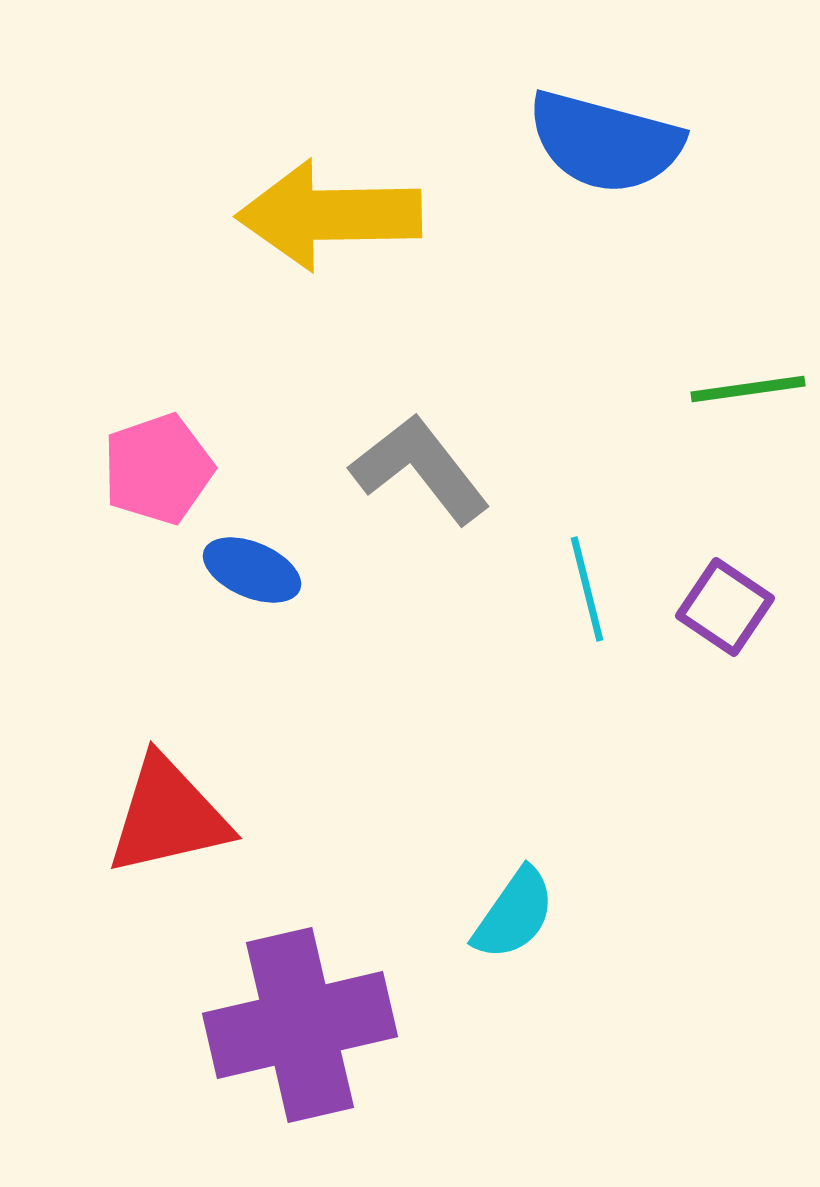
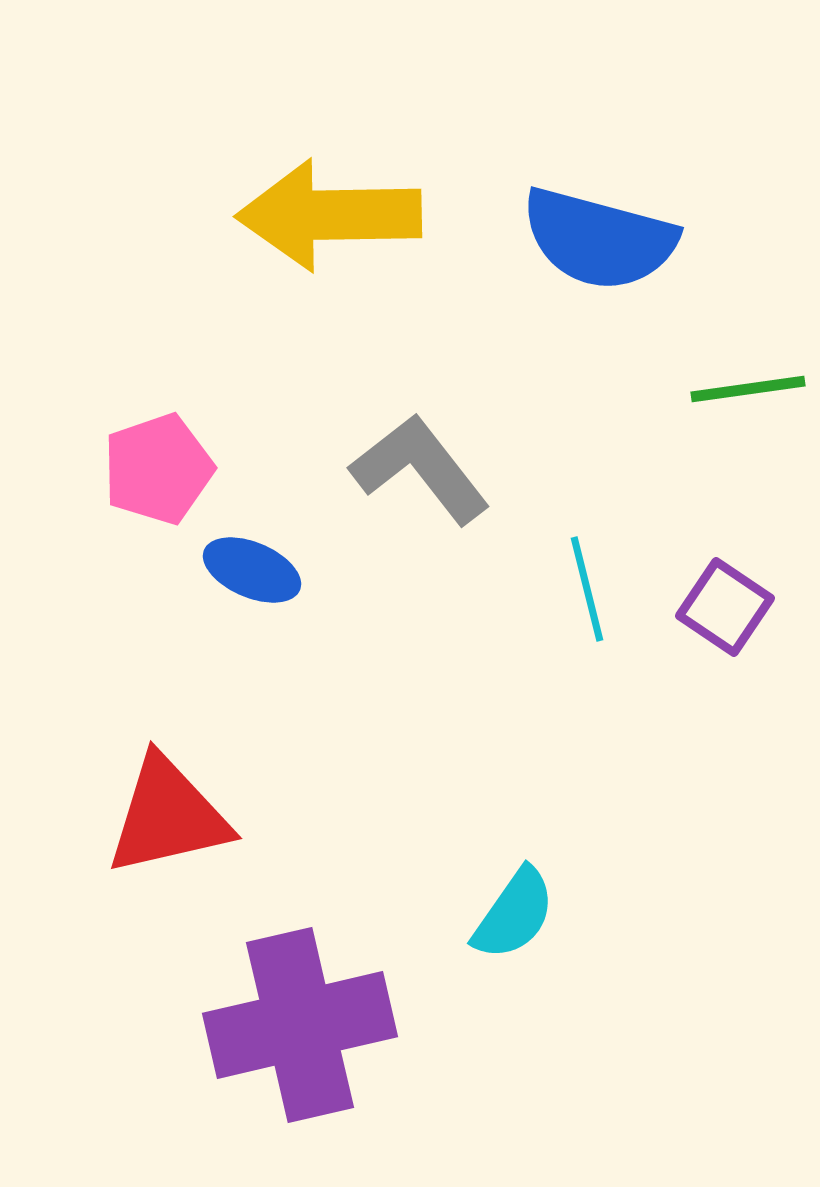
blue semicircle: moved 6 px left, 97 px down
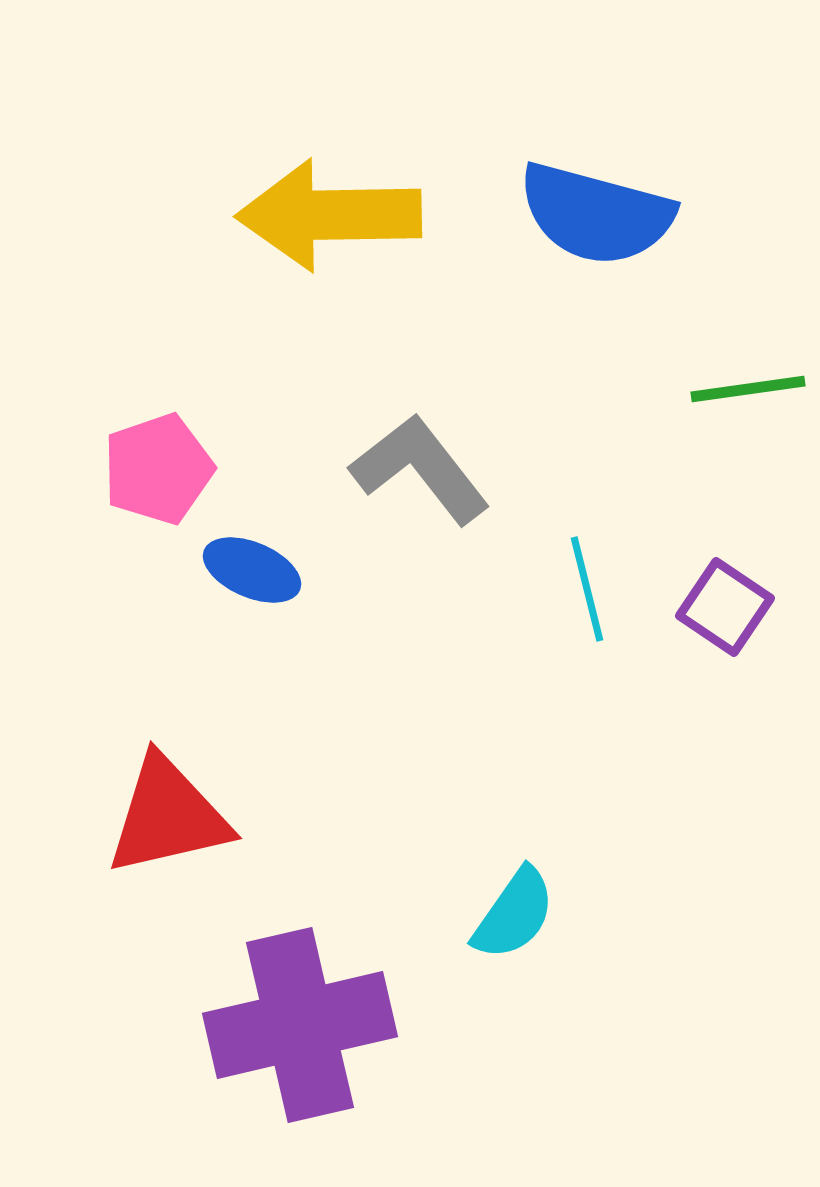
blue semicircle: moved 3 px left, 25 px up
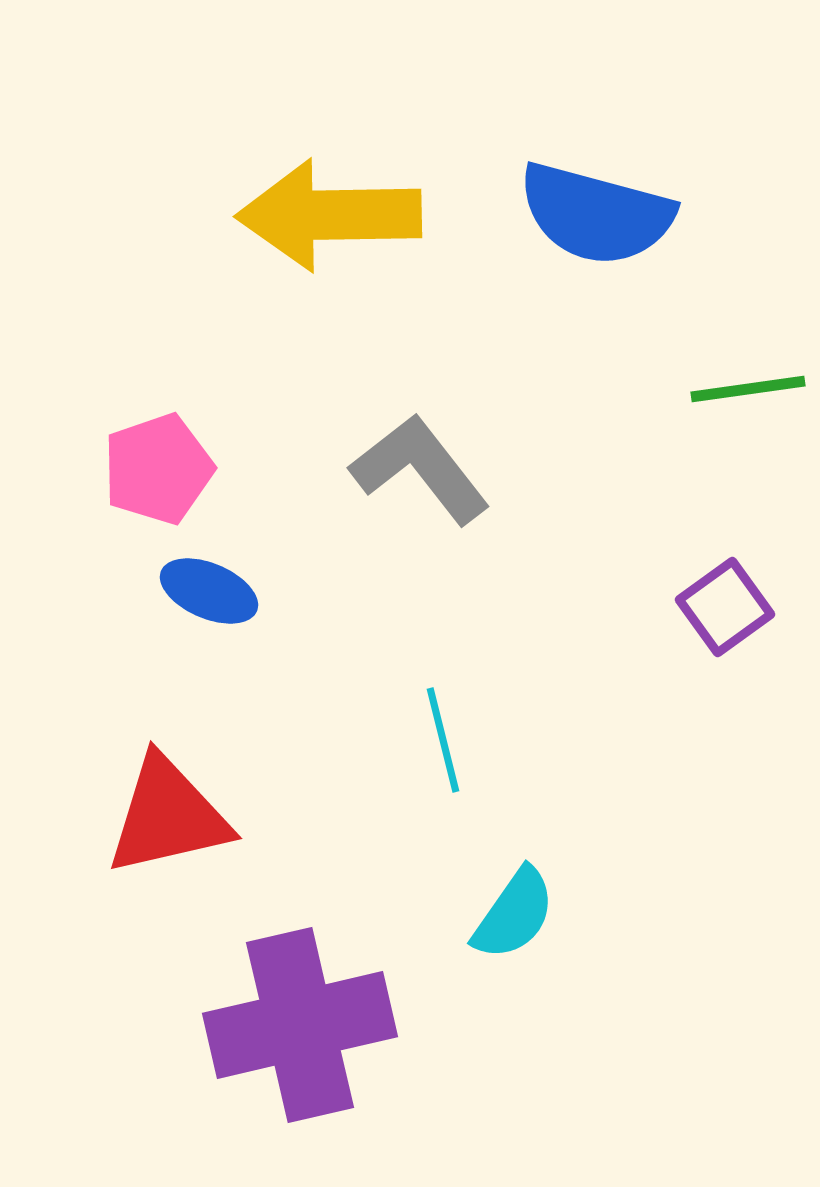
blue ellipse: moved 43 px left, 21 px down
cyan line: moved 144 px left, 151 px down
purple square: rotated 20 degrees clockwise
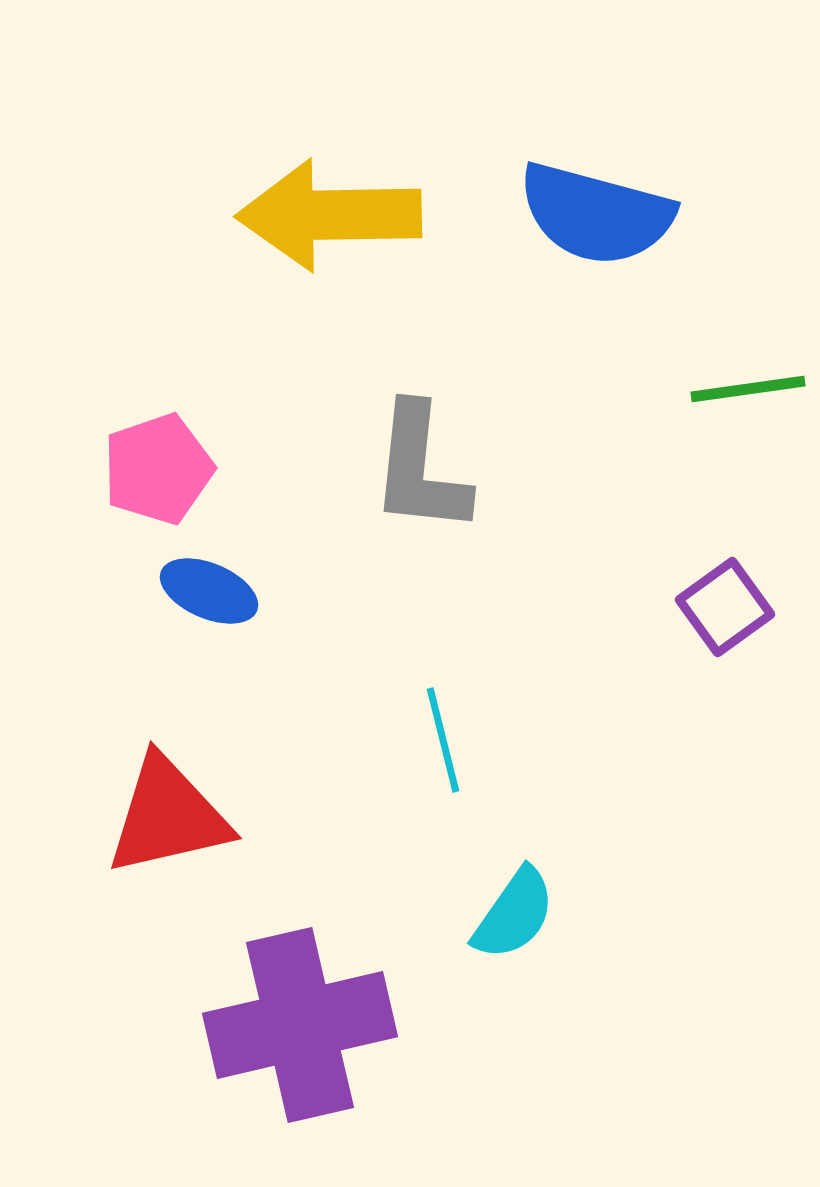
gray L-shape: rotated 136 degrees counterclockwise
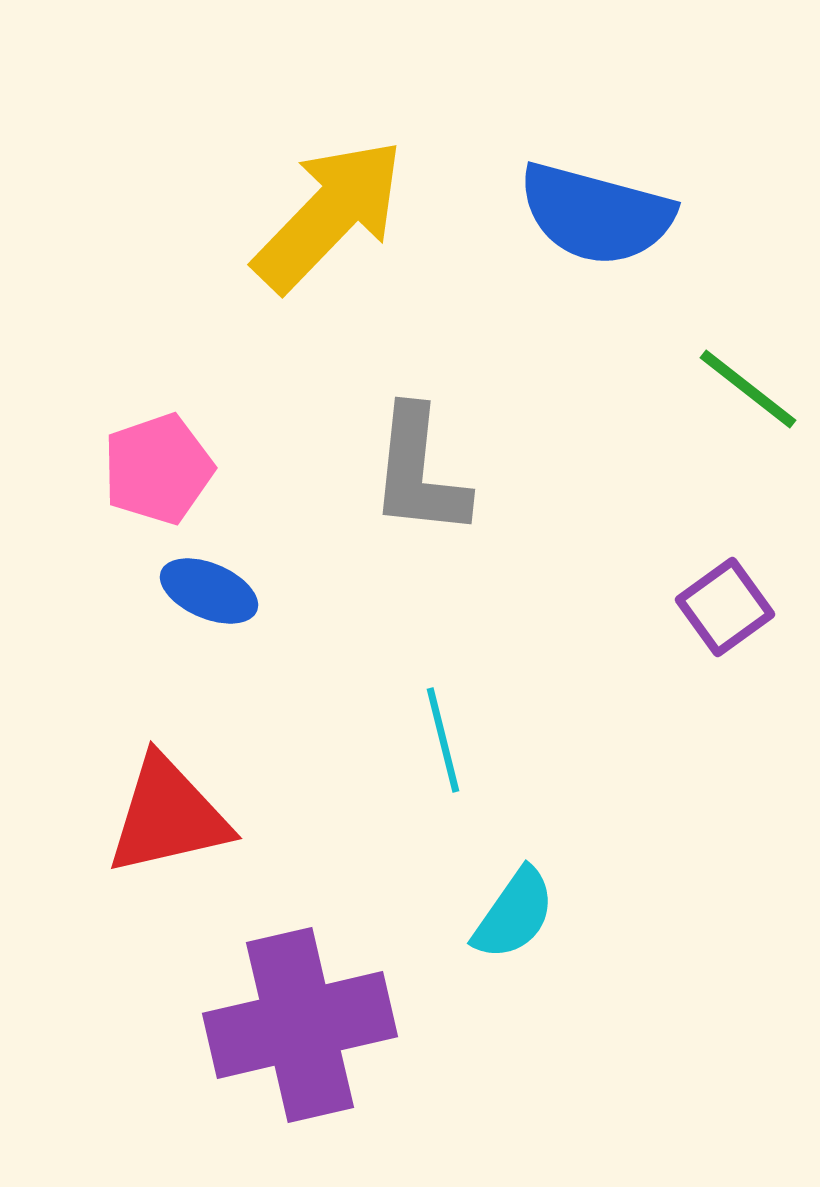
yellow arrow: rotated 135 degrees clockwise
green line: rotated 46 degrees clockwise
gray L-shape: moved 1 px left, 3 px down
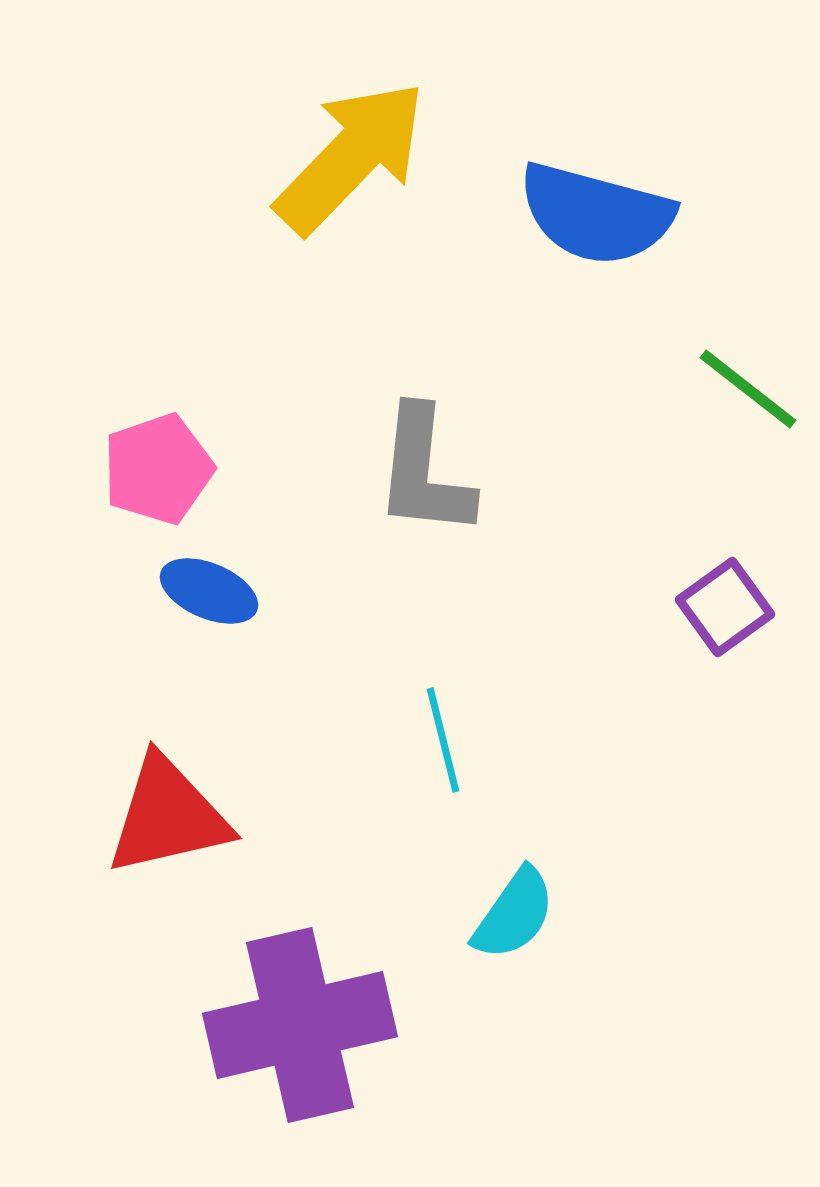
yellow arrow: moved 22 px right, 58 px up
gray L-shape: moved 5 px right
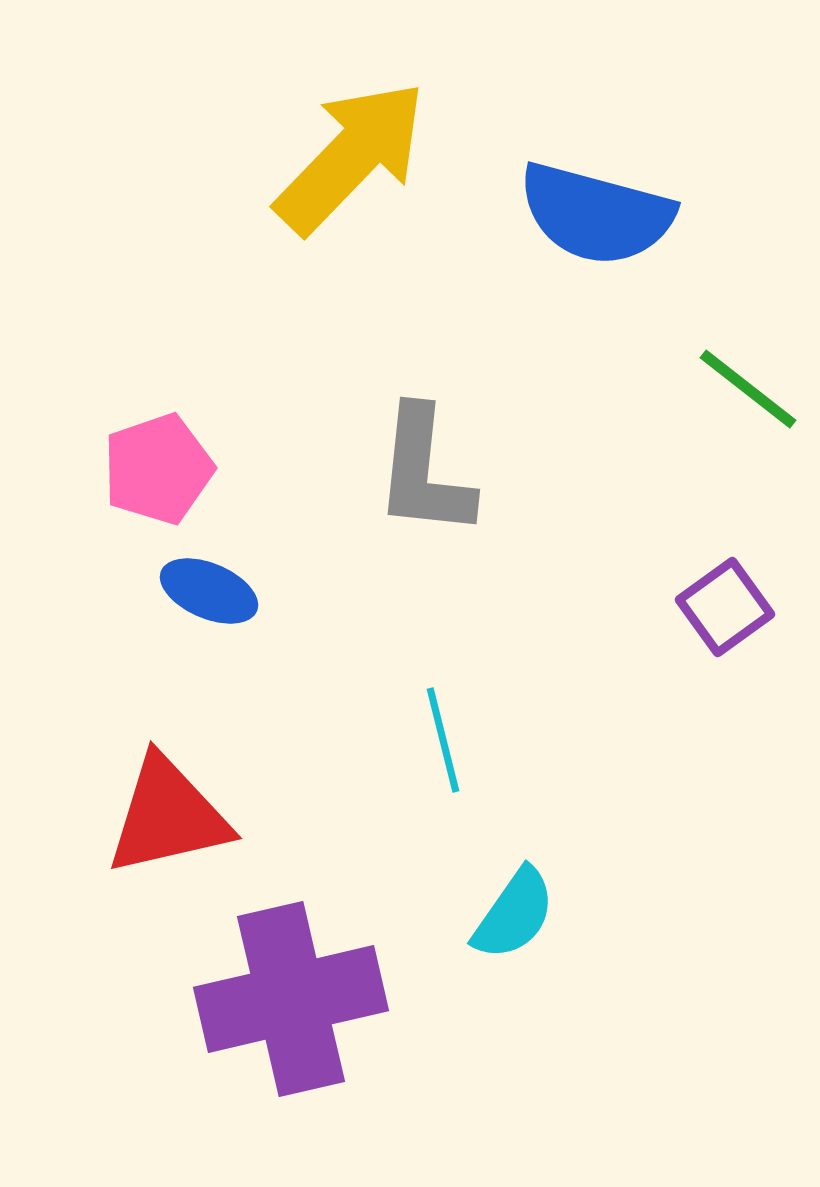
purple cross: moved 9 px left, 26 px up
